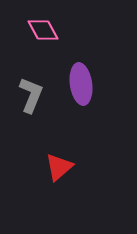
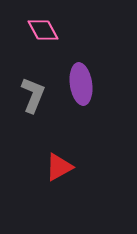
gray L-shape: moved 2 px right
red triangle: rotated 12 degrees clockwise
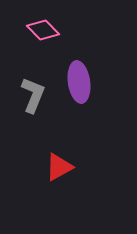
pink diamond: rotated 16 degrees counterclockwise
purple ellipse: moved 2 px left, 2 px up
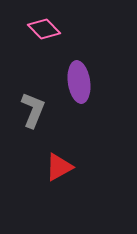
pink diamond: moved 1 px right, 1 px up
gray L-shape: moved 15 px down
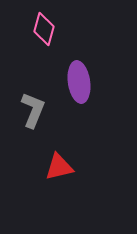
pink diamond: rotated 60 degrees clockwise
red triangle: rotated 16 degrees clockwise
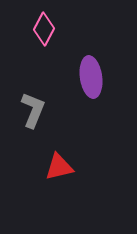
pink diamond: rotated 12 degrees clockwise
purple ellipse: moved 12 px right, 5 px up
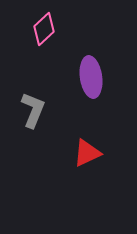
pink diamond: rotated 20 degrees clockwise
red triangle: moved 28 px right, 14 px up; rotated 12 degrees counterclockwise
